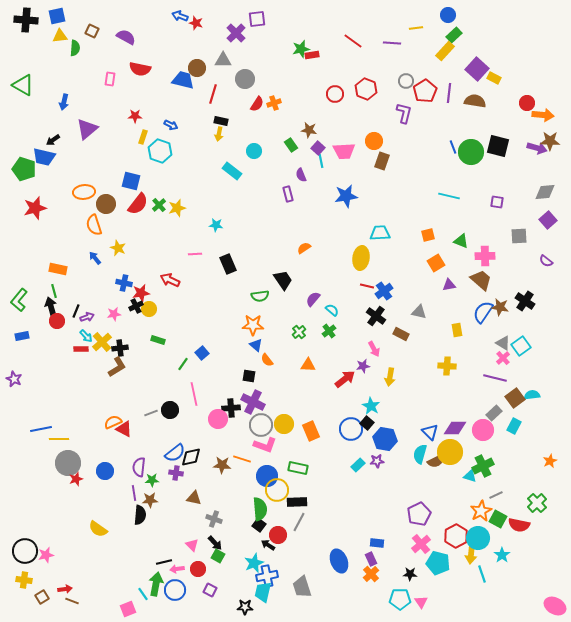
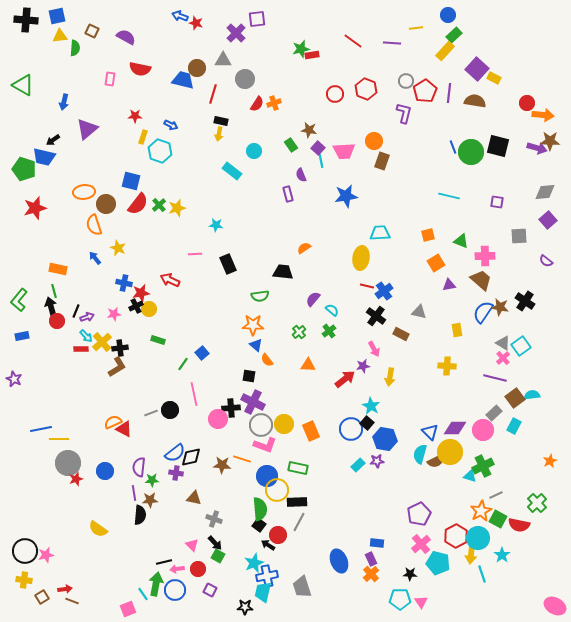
black trapezoid at (283, 280): moved 8 px up; rotated 50 degrees counterclockwise
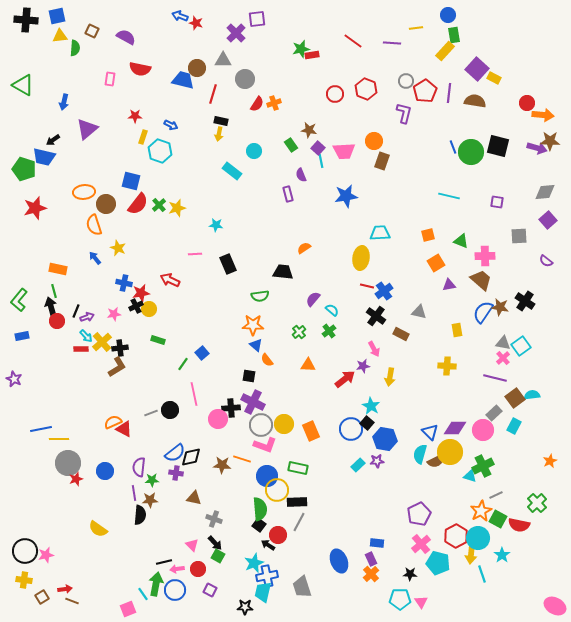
green rectangle at (454, 35): rotated 56 degrees counterclockwise
gray triangle at (503, 343): rotated 21 degrees counterclockwise
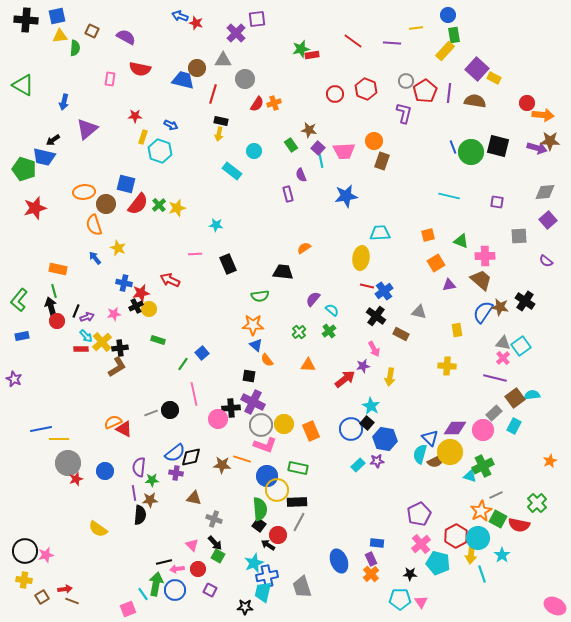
blue square at (131, 181): moved 5 px left, 3 px down
blue triangle at (430, 432): moved 6 px down
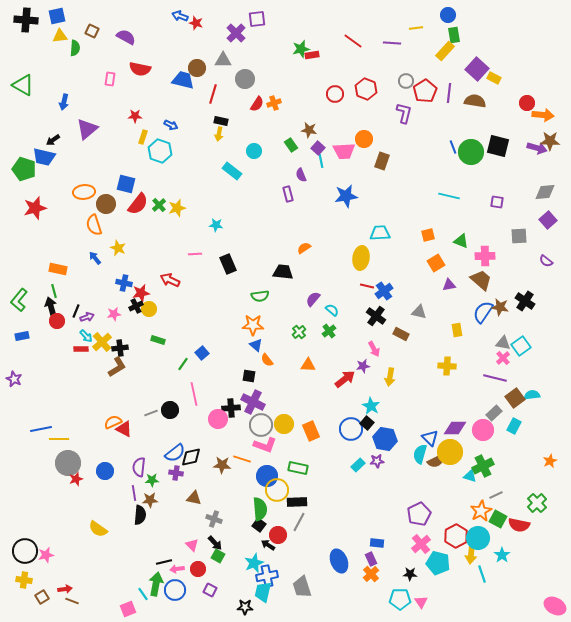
orange circle at (374, 141): moved 10 px left, 2 px up
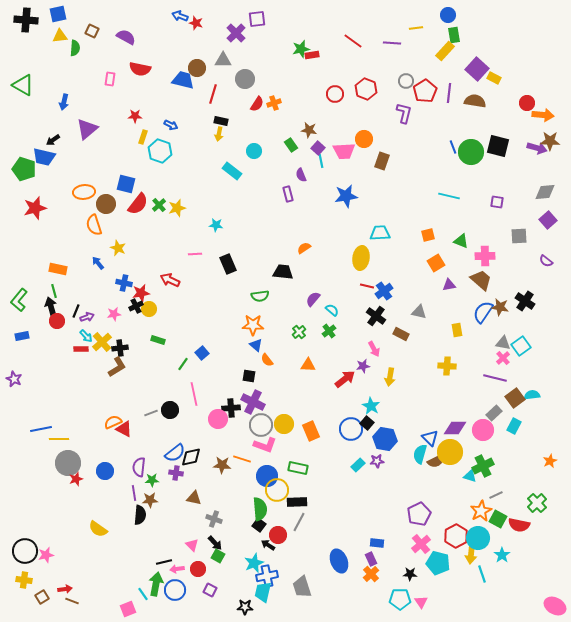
blue square at (57, 16): moved 1 px right, 2 px up
blue arrow at (95, 258): moved 3 px right, 5 px down
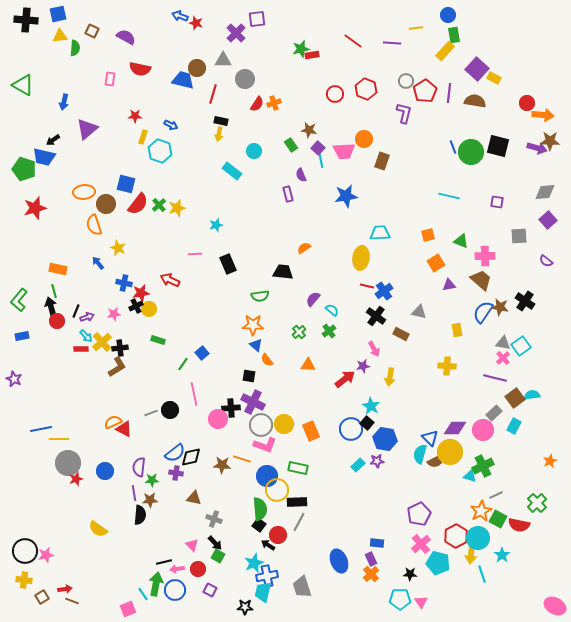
cyan star at (216, 225): rotated 24 degrees counterclockwise
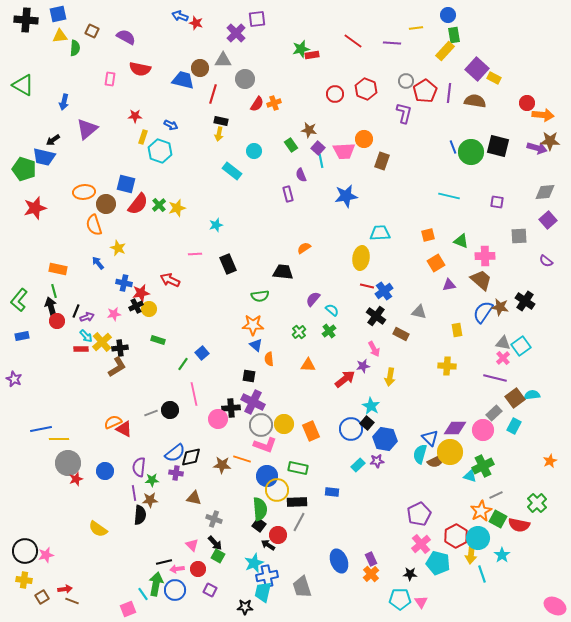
brown circle at (197, 68): moved 3 px right
orange semicircle at (267, 360): moved 2 px right, 1 px up; rotated 32 degrees clockwise
blue rectangle at (377, 543): moved 45 px left, 51 px up
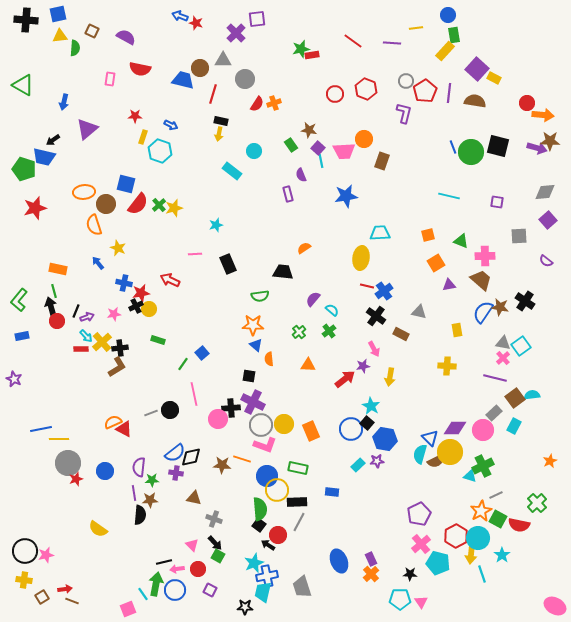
yellow star at (177, 208): moved 3 px left
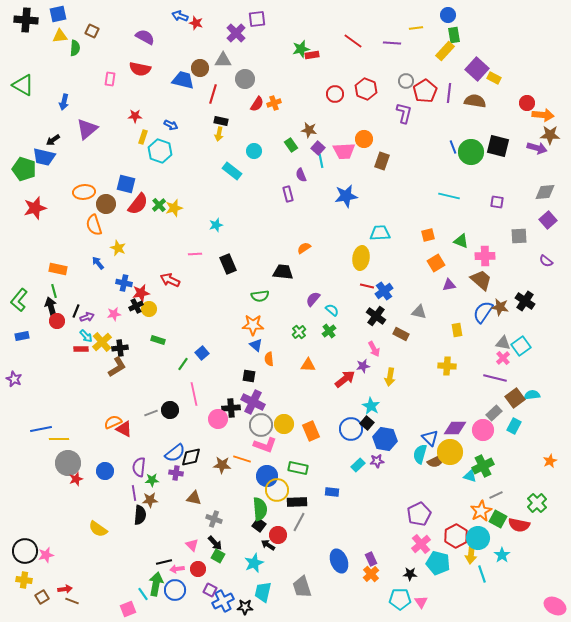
purple semicircle at (126, 37): moved 19 px right
brown star at (550, 141): moved 6 px up
blue cross at (267, 576): moved 44 px left, 25 px down; rotated 15 degrees counterclockwise
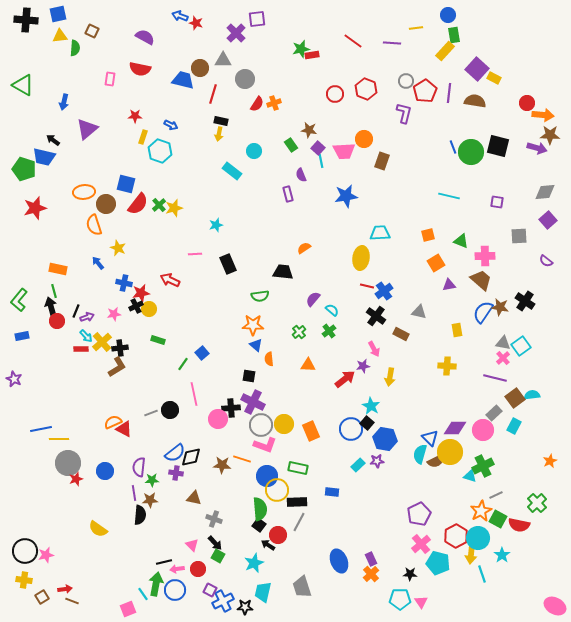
black arrow at (53, 140): rotated 72 degrees clockwise
